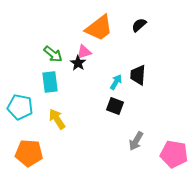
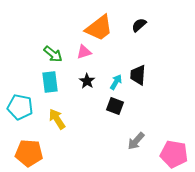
black star: moved 9 px right, 18 px down
gray arrow: rotated 12 degrees clockwise
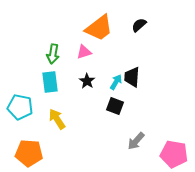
green arrow: rotated 60 degrees clockwise
black trapezoid: moved 6 px left, 2 px down
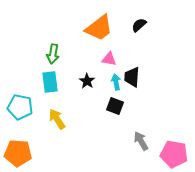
pink triangle: moved 25 px right, 7 px down; rotated 28 degrees clockwise
cyan arrow: rotated 42 degrees counterclockwise
gray arrow: moved 5 px right; rotated 108 degrees clockwise
orange pentagon: moved 11 px left
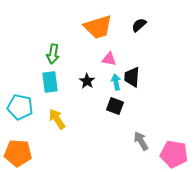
orange trapezoid: moved 1 px left, 1 px up; rotated 20 degrees clockwise
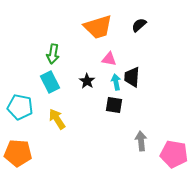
cyan rectangle: rotated 20 degrees counterclockwise
black square: moved 1 px left, 1 px up; rotated 12 degrees counterclockwise
gray arrow: rotated 24 degrees clockwise
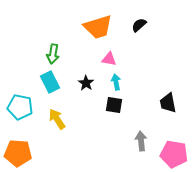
black trapezoid: moved 36 px right, 26 px down; rotated 15 degrees counterclockwise
black star: moved 1 px left, 2 px down
